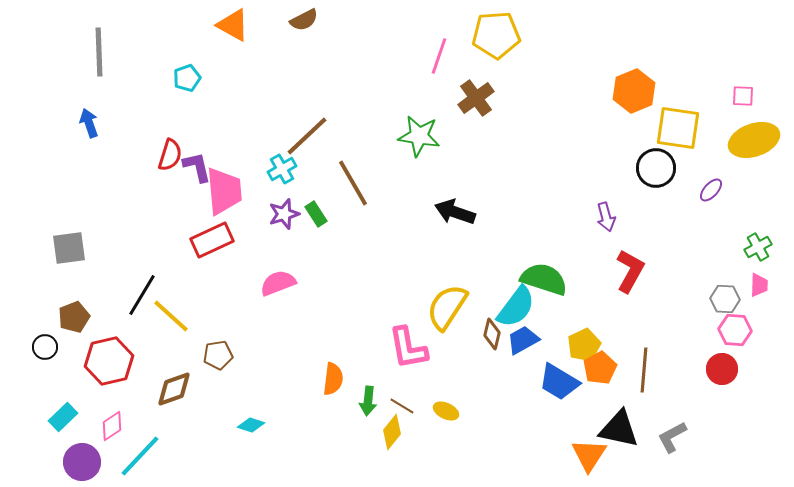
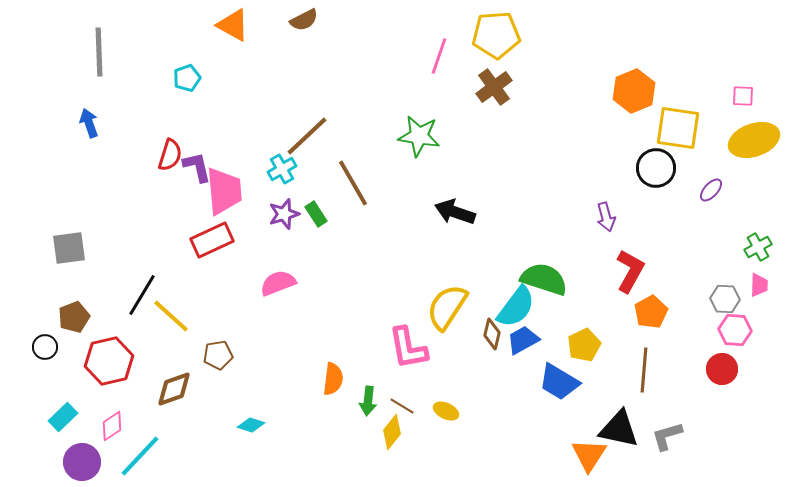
brown cross at (476, 98): moved 18 px right, 11 px up
orange pentagon at (600, 368): moved 51 px right, 56 px up
gray L-shape at (672, 437): moved 5 px left, 1 px up; rotated 12 degrees clockwise
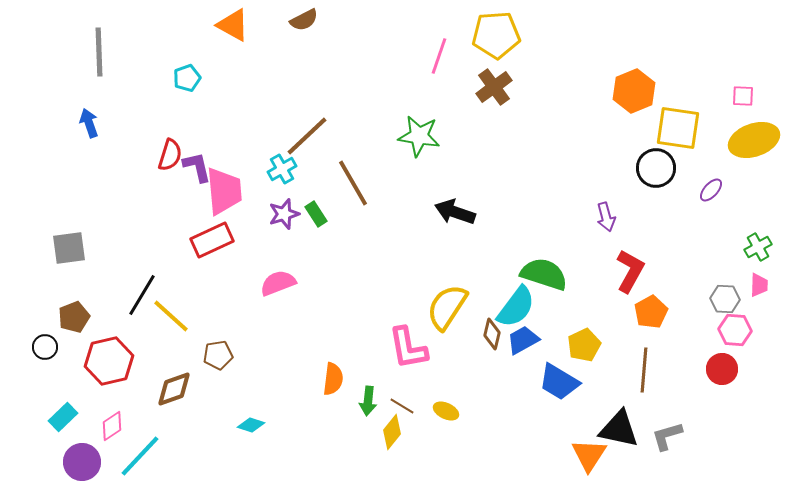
green semicircle at (544, 279): moved 5 px up
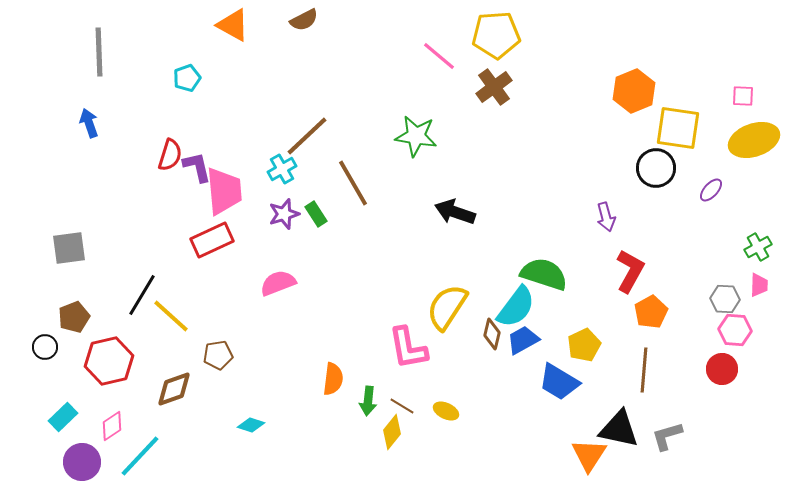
pink line at (439, 56): rotated 69 degrees counterclockwise
green star at (419, 136): moved 3 px left
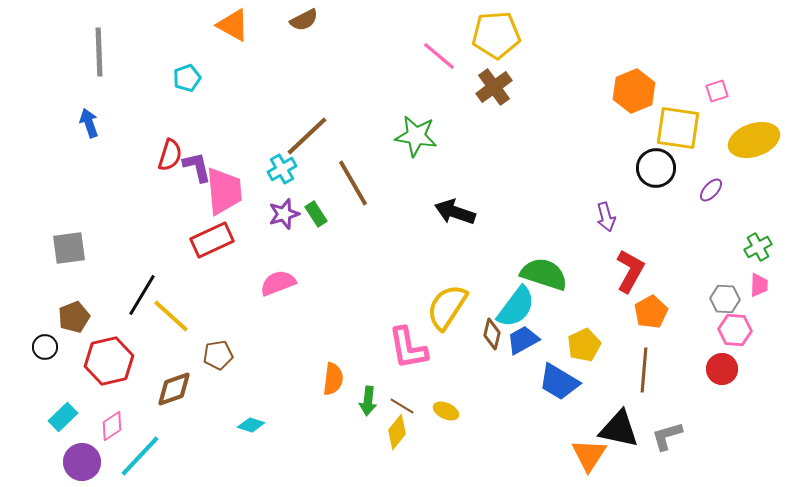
pink square at (743, 96): moved 26 px left, 5 px up; rotated 20 degrees counterclockwise
yellow diamond at (392, 432): moved 5 px right
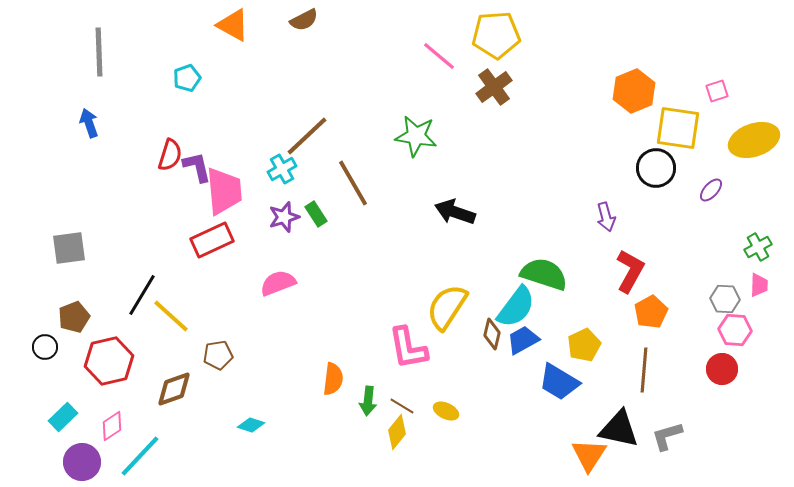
purple star at (284, 214): moved 3 px down
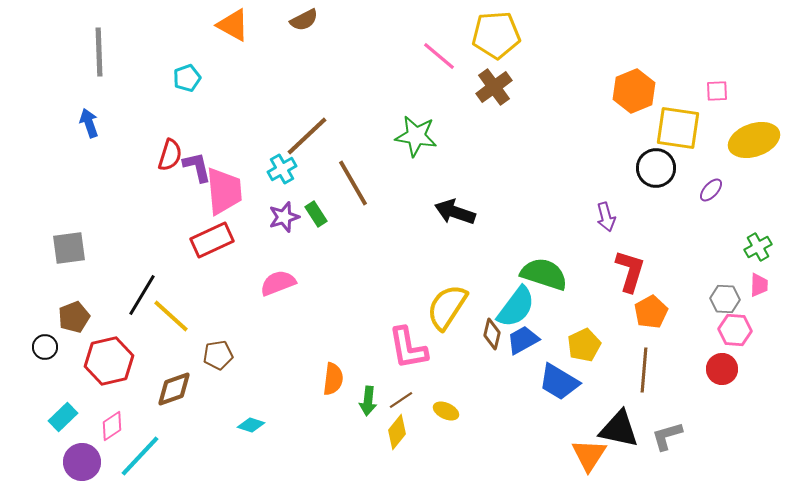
pink square at (717, 91): rotated 15 degrees clockwise
red L-shape at (630, 271): rotated 12 degrees counterclockwise
brown line at (402, 406): moved 1 px left, 6 px up; rotated 65 degrees counterclockwise
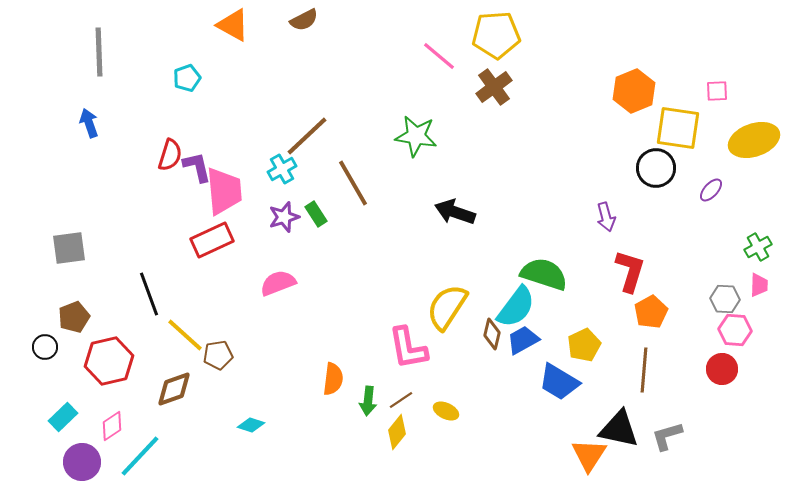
black line at (142, 295): moved 7 px right, 1 px up; rotated 51 degrees counterclockwise
yellow line at (171, 316): moved 14 px right, 19 px down
